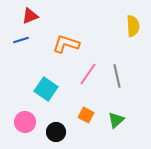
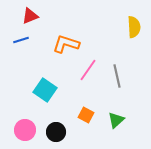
yellow semicircle: moved 1 px right, 1 px down
pink line: moved 4 px up
cyan square: moved 1 px left, 1 px down
pink circle: moved 8 px down
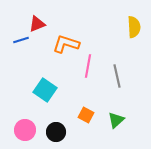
red triangle: moved 7 px right, 8 px down
pink line: moved 4 px up; rotated 25 degrees counterclockwise
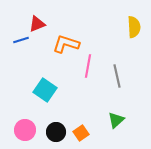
orange square: moved 5 px left, 18 px down; rotated 28 degrees clockwise
